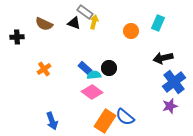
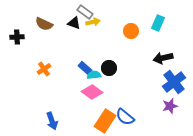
yellow arrow: moved 1 px left; rotated 64 degrees clockwise
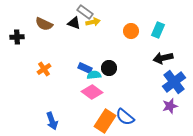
cyan rectangle: moved 7 px down
blue rectangle: rotated 16 degrees counterclockwise
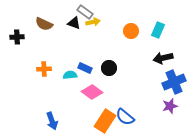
orange cross: rotated 32 degrees clockwise
cyan semicircle: moved 24 px left
blue cross: rotated 15 degrees clockwise
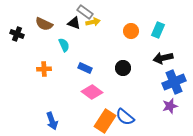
black cross: moved 3 px up; rotated 24 degrees clockwise
black circle: moved 14 px right
cyan semicircle: moved 6 px left, 30 px up; rotated 72 degrees clockwise
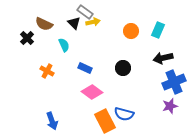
black triangle: rotated 24 degrees clockwise
black cross: moved 10 px right, 4 px down; rotated 24 degrees clockwise
orange cross: moved 3 px right, 2 px down; rotated 32 degrees clockwise
blue semicircle: moved 1 px left, 3 px up; rotated 24 degrees counterclockwise
orange rectangle: rotated 60 degrees counterclockwise
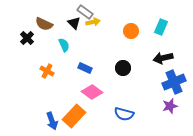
cyan rectangle: moved 3 px right, 3 px up
orange rectangle: moved 31 px left, 5 px up; rotated 70 degrees clockwise
